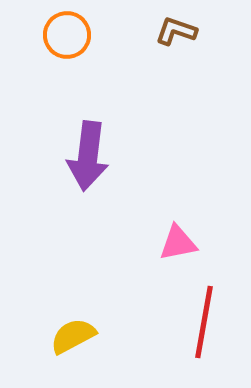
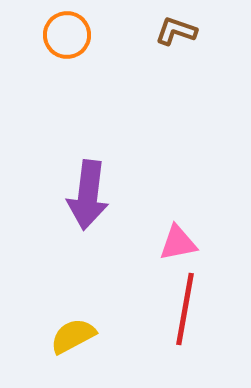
purple arrow: moved 39 px down
red line: moved 19 px left, 13 px up
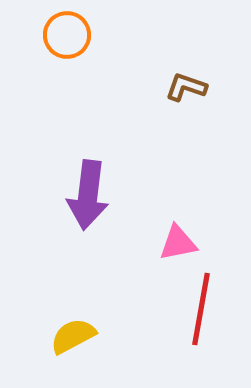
brown L-shape: moved 10 px right, 56 px down
red line: moved 16 px right
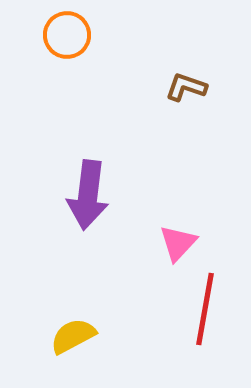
pink triangle: rotated 36 degrees counterclockwise
red line: moved 4 px right
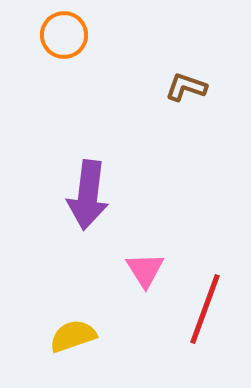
orange circle: moved 3 px left
pink triangle: moved 33 px left, 27 px down; rotated 15 degrees counterclockwise
red line: rotated 10 degrees clockwise
yellow semicircle: rotated 9 degrees clockwise
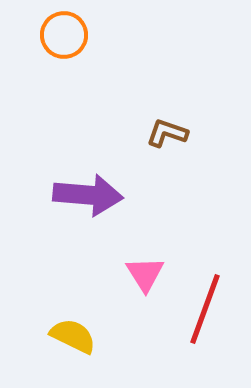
brown L-shape: moved 19 px left, 46 px down
purple arrow: rotated 92 degrees counterclockwise
pink triangle: moved 4 px down
yellow semicircle: rotated 45 degrees clockwise
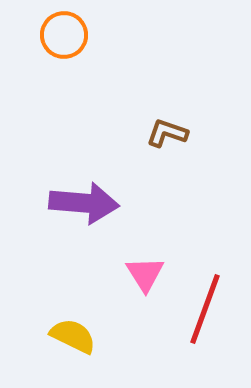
purple arrow: moved 4 px left, 8 px down
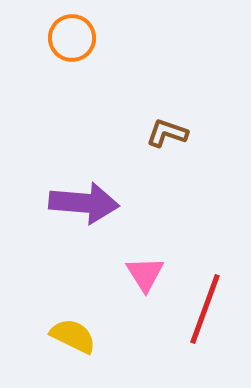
orange circle: moved 8 px right, 3 px down
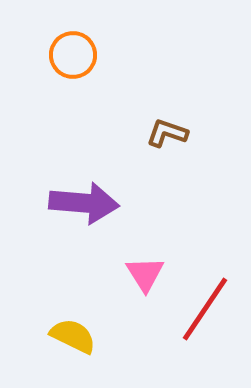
orange circle: moved 1 px right, 17 px down
red line: rotated 14 degrees clockwise
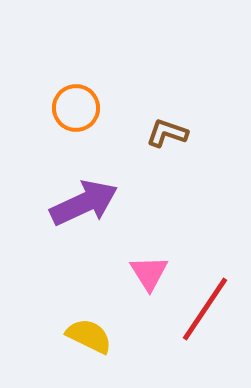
orange circle: moved 3 px right, 53 px down
purple arrow: rotated 30 degrees counterclockwise
pink triangle: moved 4 px right, 1 px up
yellow semicircle: moved 16 px right
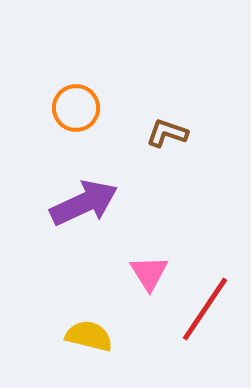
yellow semicircle: rotated 12 degrees counterclockwise
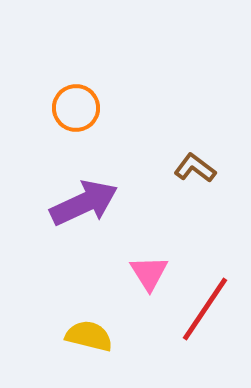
brown L-shape: moved 28 px right, 35 px down; rotated 18 degrees clockwise
